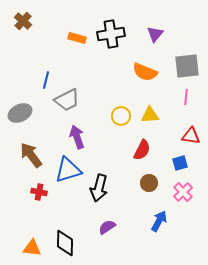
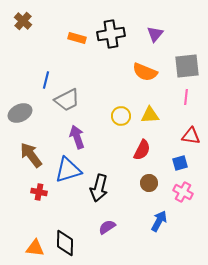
pink cross: rotated 18 degrees counterclockwise
orange triangle: moved 3 px right
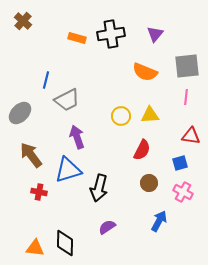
gray ellipse: rotated 20 degrees counterclockwise
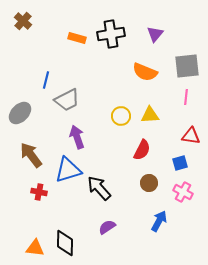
black arrow: rotated 124 degrees clockwise
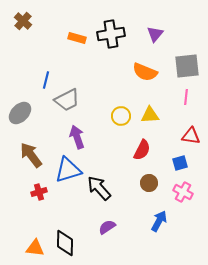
red cross: rotated 28 degrees counterclockwise
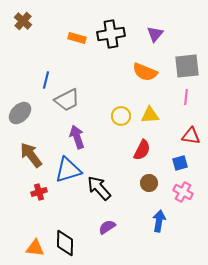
blue arrow: rotated 20 degrees counterclockwise
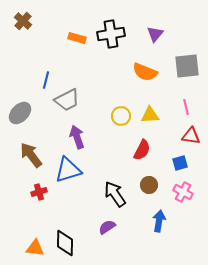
pink line: moved 10 px down; rotated 21 degrees counterclockwise
brown circle: moved 2 px down
black arrow: moved 16 px right, 6 px down; rotated 8 degrees clockwise
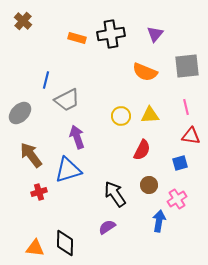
pink cross: moved 6 px left, 7 px down; rotated 30 degrees clockwise
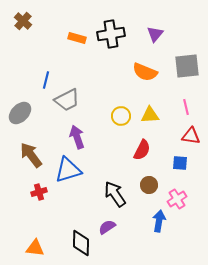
blue square: rotated 21 degrees clockwise
black diamond: moved 16 px right
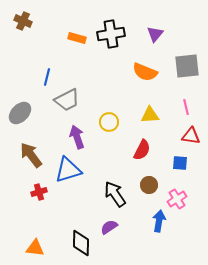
brown cross: rotated 18 degrees counterclockwise
blue line: moved 1 px right, 3 px up
yellow circle: moved 12 px left, 6 px down
purple semicircle: moved 2 px right
